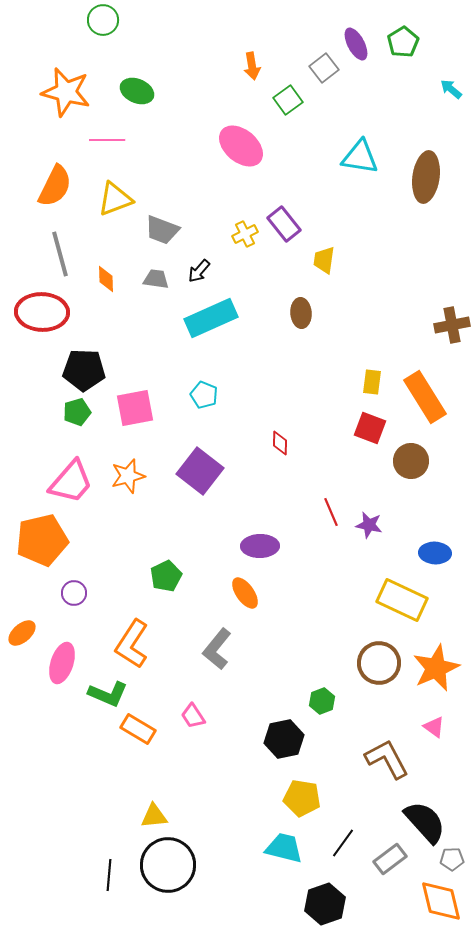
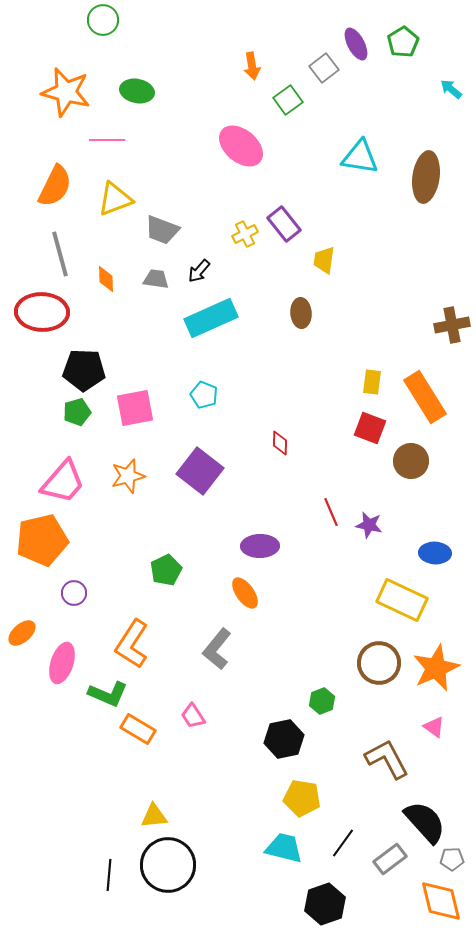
green ellipse at (137, 91): rotated 12 degrees counterclockwise
pink trapezoid at (71, 482): moved 8 px left
green pentagon at (166, 576): moved 6 px up
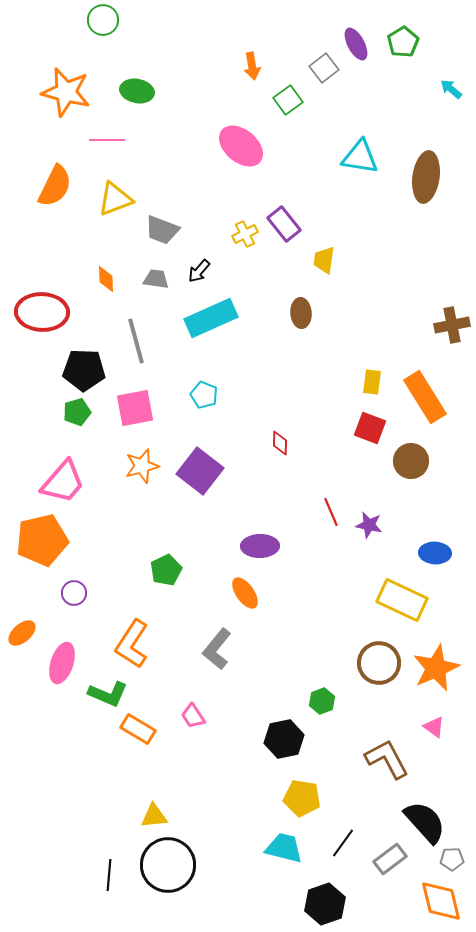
gray line at (60, 254): moved 76 px right, 87 px down
orange star at (128, 476): moved 14 px right, 10 px up
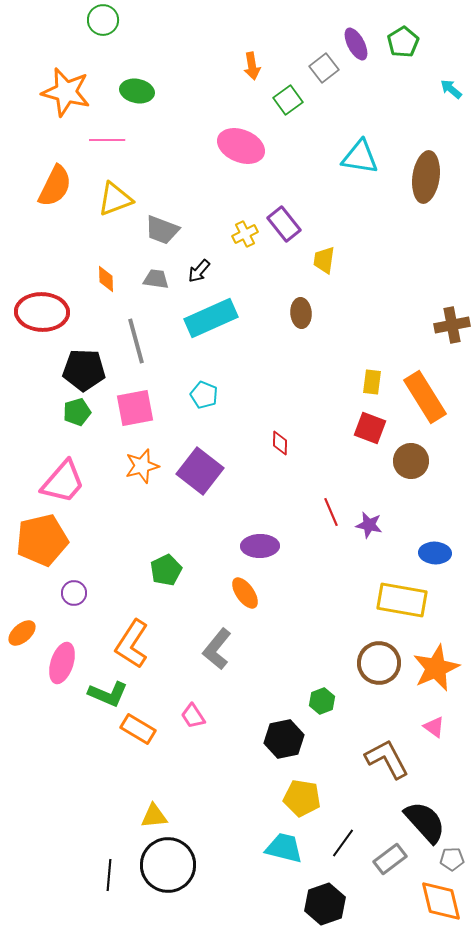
pink ellipse at (241, 146): rotated 18 degrees counterclockwise
yellow rectangle at (402, 600): rotated 15 degrees counterclockwise
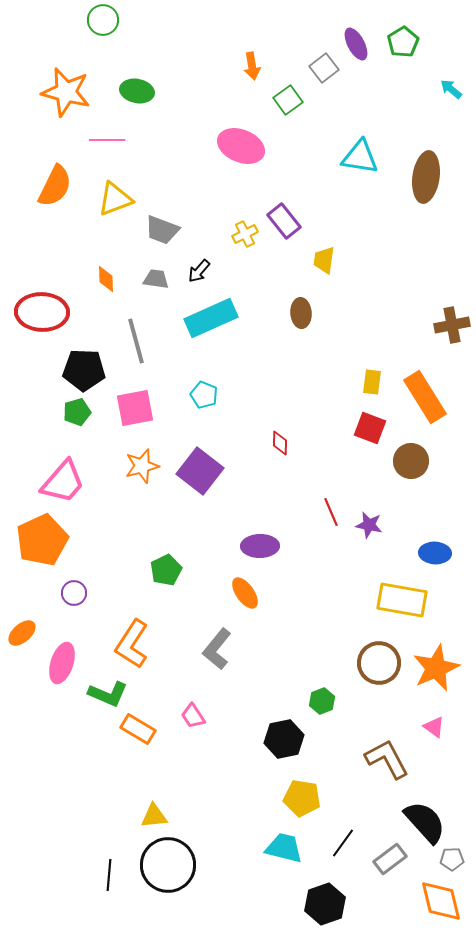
purple rectangle at (284, 224): moved 3 px up
orange pentagon at (42, 540): rotated 12 degrees counterclockwise
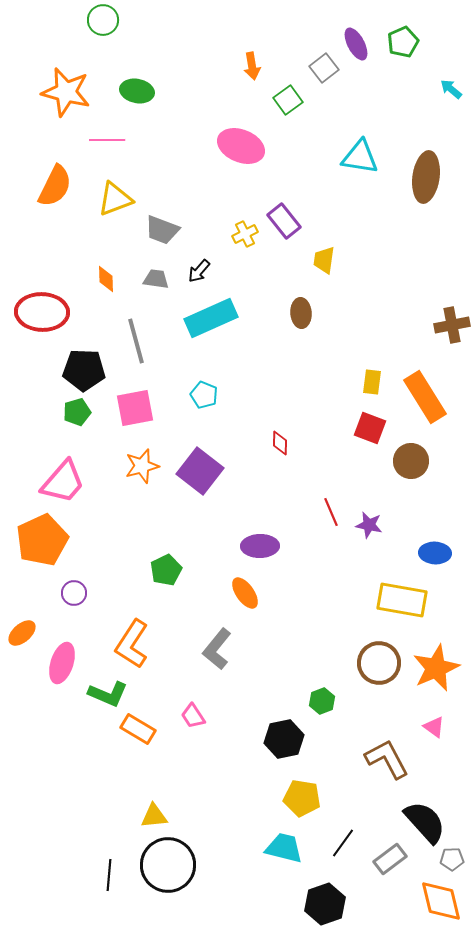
green pentagon at (403, 42): rotated 8 degrees clockwise
